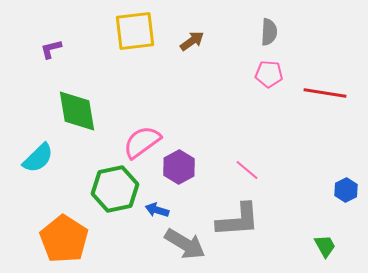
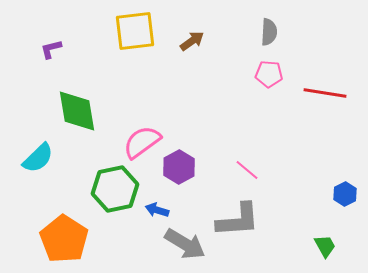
blue hexagon: moved 1 px left, 4 px down
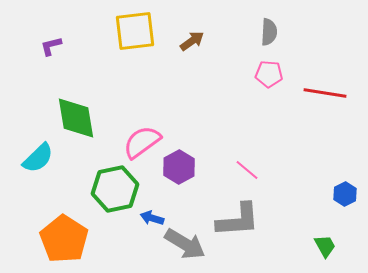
purple L-shape: moved 3 px up
green diamond: moved 1 px left, 7 px down
blue arrow: moved 5 px left, 8 px down
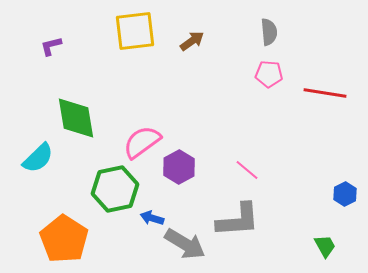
gray semicircle: rotated 8 degrees counterclockwise
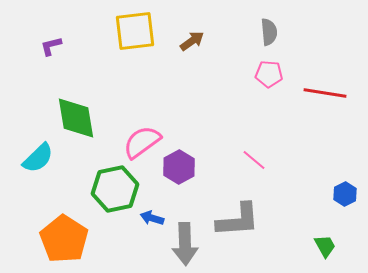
pink line: moved 7 px right, 10 px up
gray arrow: rotated 57 degrees clockwise
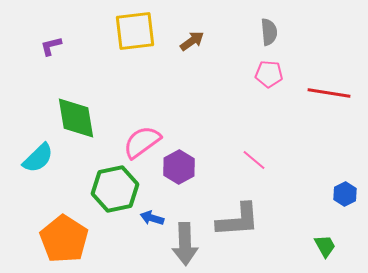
red line: moved 4 px right
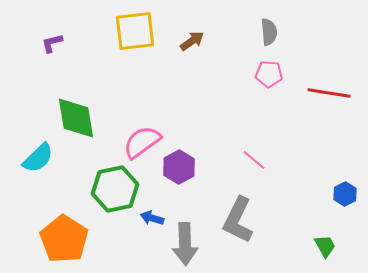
purple L-shape: moved 1 px right, 3 px up
gray L-shape: rotated 120 degrees clockwise
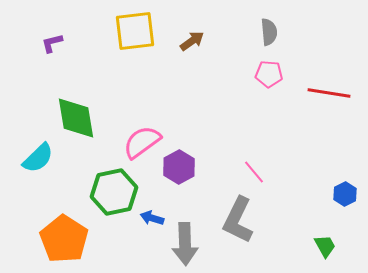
pink line: moved 12 px down; rotated 10 degrees clockwise
green hexagon: moved 1 px left, 3 px down
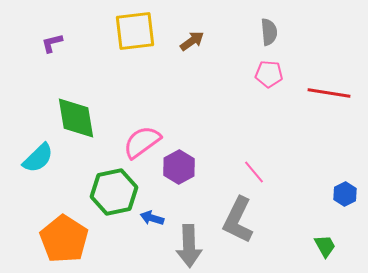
gray arrow: moved 4 px right, 2 px down
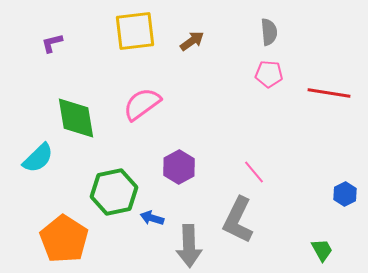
pink semicircle: moved 38 px up
green trapezoid: moved 3 px left, 4 px down
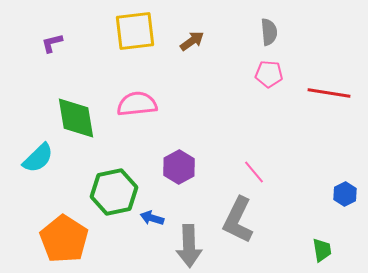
pink semicircle: moved 5 px left; rotated 30 degrees clockwise
green trapezoid: rotated 20 degrees clockwise
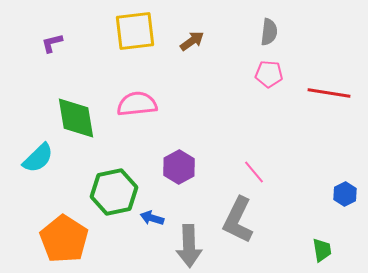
gray semicircle: rotated 12 degrees clockwise
